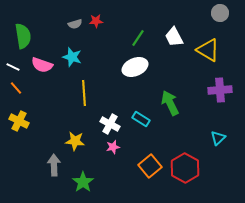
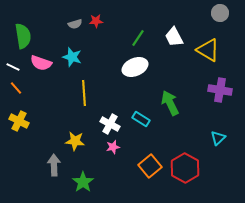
pink semicircle: moved 1 px left, 2 px up
purple cross: rotated 15 degrees clockwise
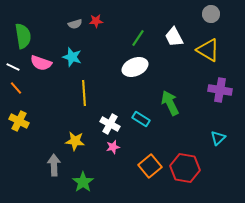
gray circle: moved 9 px left, 1 px down
red hexagon: rotated 20 degrees counterclockwise
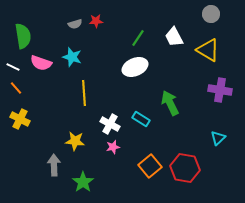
yellow cross: moved 1 px right, 2 px up
